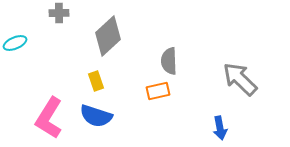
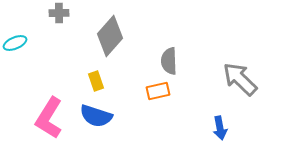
gray diamond: moved 2 px right; rotated 6 degrees counterclockwise
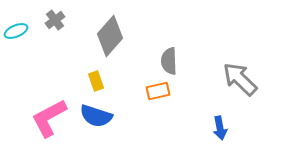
gray cross: moved 4 px left, 7 px down; rotated 36 degrees counterclockwise
cyan ellipse: moved 1 px right, 12 px up
pink L-shape: rotated 30 degrees clockwise
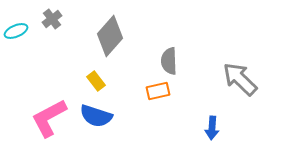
gray cross: moved 3 px left, 1 px up
yellow rectangle: rotated 18 degrees counterclockwise
blue arrow: moved 8 px left; rotated 15 degrees clockwise
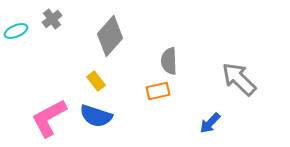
gray arrow: moved 1 px left
blue arrow: moved 2 px left, 5 px up; rotated 40 degrees clockwise
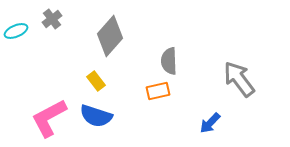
gray arrow: rotated 9 degrees clockwise
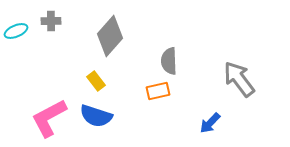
gray cross: moved 1 px left, 2 px down; rotated 36 degrees clockwise
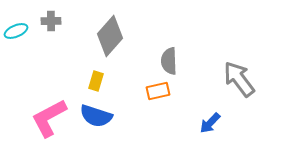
yellow rectangle: rotated 54 degrees clockwise
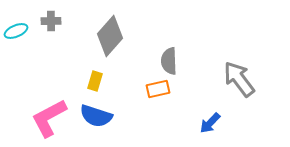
yellow rectangle: moved 1 px left
orange rectangle: moved 2 px up
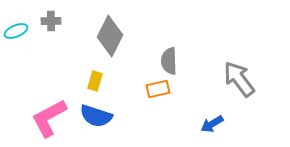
gray diamond: rotated 15 degrees counterclockwise
blue arrow: moved 2 px right, 1 px down; rotated 15 degrees clockwise
